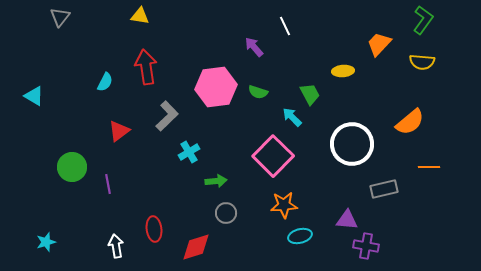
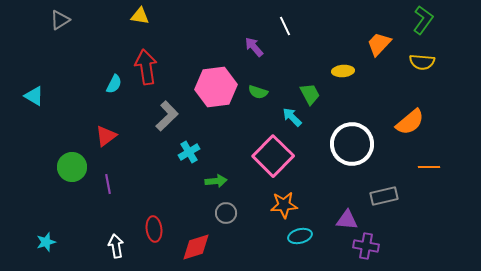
gray triangle: moved 3 px down; rotated 20 degrees clockwise
cyan semicircle: moved 9 px right, 2 px down
red triangle: moved 13 px left, 5 px down
gray rectangle: moved 7 px down
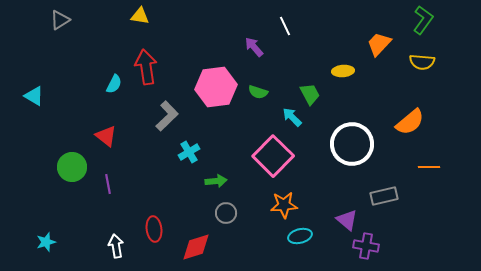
red triangle: rotated 45 degrees counterclockwise
purple triangle: rotated 35 degrees clockwise
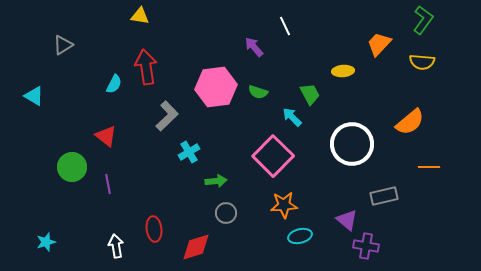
gray triangle: moved 3 px right, 25 px down
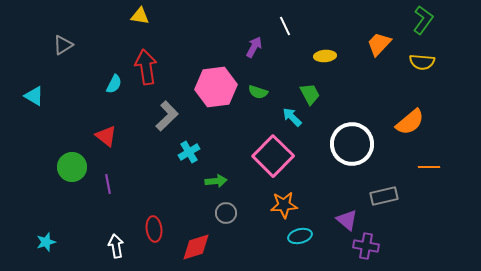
purple arrow: rotated 70 degrees clockwise
yellow ellipse: moved 18 px left, 15 px up
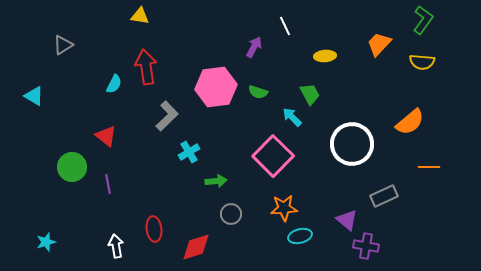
gray rectangle: rotated 12 degrees counterclockwise
orange star: moved 3 px down
gray circle: moved 5 px right, 1 px down
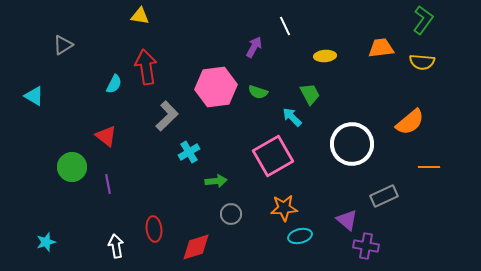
orange trapezoid: moved 2 px right, 4 px down; rotated 40 degrees clockwise
pink square: rotated 15 degrees clockwise
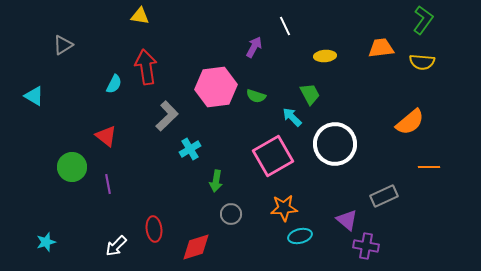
green semicircle: moved 2 px left, 4 px down
white circle: moved 17 px left
cyan cross: moved 1 px right, 3 px up
green arrow: rotated 105 degrees clockwise
white arrow: rotated 125 degrees counterclockwise
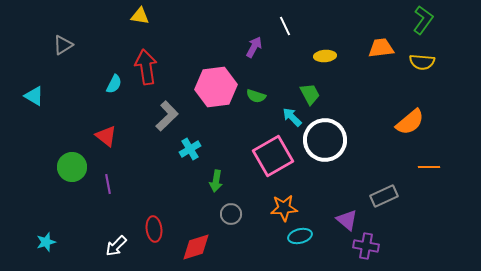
white circle: moved 10 px left, 4 px up
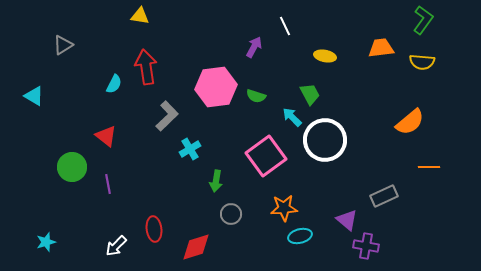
yellow ellipse: rotated 15 degrees clockwise
pink square: moved 7 px left; rotated 6 degrees counterclockwise
